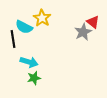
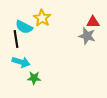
red triangle: rotated 40 degrees counterclockwise
gray star: moved 4 px right, 4 px down; rotated 30 degrees counterclockwise
black line: moved 3 px right
cyan arrow: moved 8 px left
green star: rotated 16 degrees clockwise
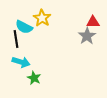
gray star: rotated 24 degrees clockwise
green star: rotated 24 degrees clockwise
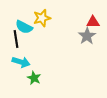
yellow star: rotated 24 degrees clockwise
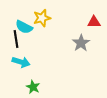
red triangle: moved 1 px right
gray star: moved 6 px left, 7 px down
green star: moved 1 px left, 9 px down
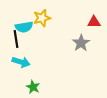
cyan semicircle: rotated 36 degrees counterclockwise
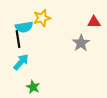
black line: moved 2 px right
cyan arrow: rotated 66 degrees counterclockwise
